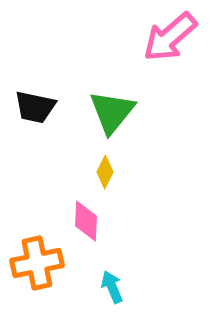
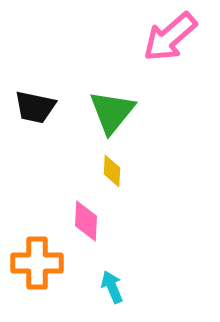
yellow diamond: moved 7 px right, 1 px up; rotated 24 degrees counterclockwise
orange cross: rotated 12 degrees clockwise
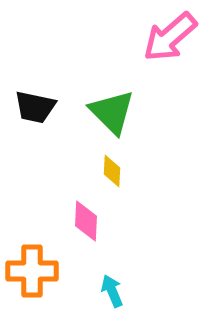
green triangle: rotated 24 degrees counterclockwise
orange cross: moved 5 px left, 8 px down
cyan arrow: moved 4 px down
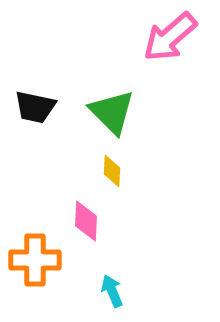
orange cross: moved 3 px right, 11 px up
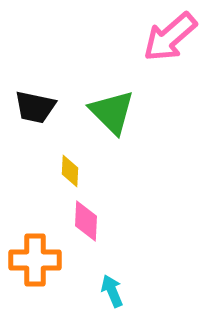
yellow diamond: moved 42 px left
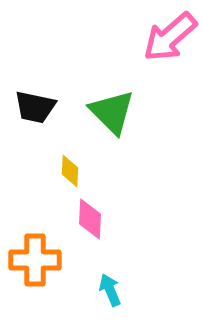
pink diamond: moved 4 px right, 2 px up
cyan arrow: moved 2 px left, 1 px up
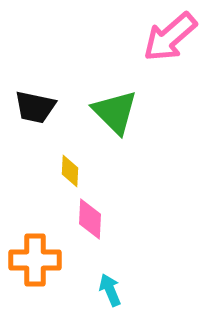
green triangle: moved 3 px right
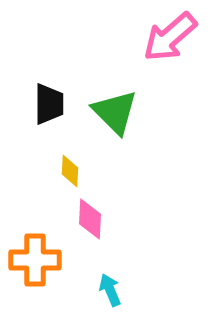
black trapezoid: moved 14 px right, 3 px up; rotated 102 degrees counterclockwise
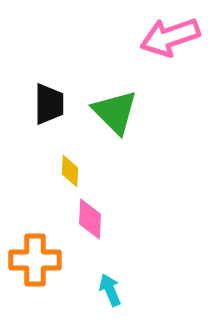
pink arrow: rotated 22 degrees clockwise
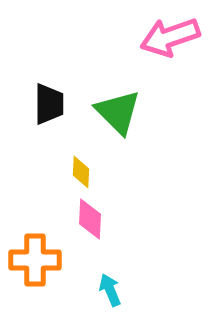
green triangle: moved 3 px right
yellow diamond: moved 11 px right, 1 px down
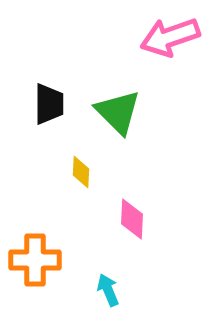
pink diamond: moved 42 px right
cyan arrow: moved 2 px left
